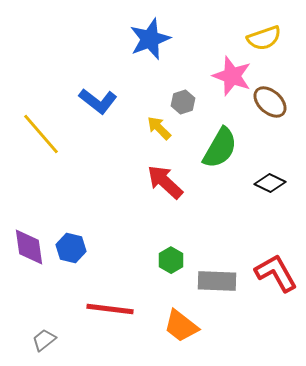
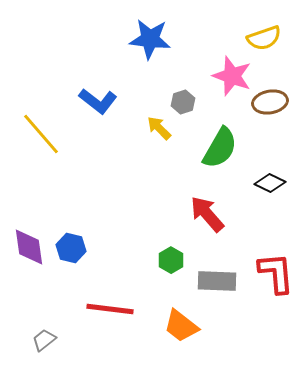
blue star: rotated 27 degrees clockwise
brown ellipse: rotated 52 degrees counterclockwise
red arrow: moved 42 px right, 32 px down; rotated 6 degrees clockwise
red L-shape: rotated 24 degrees clockwise
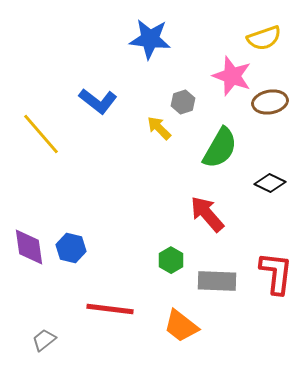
red L-shape: rotated 12 degrees clockwise
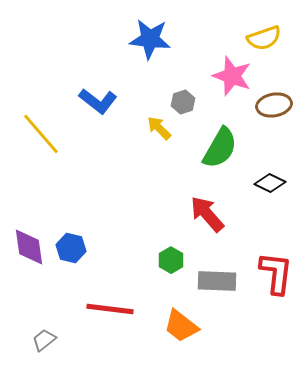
brown ellipse: moved 4 px right, 3 px down
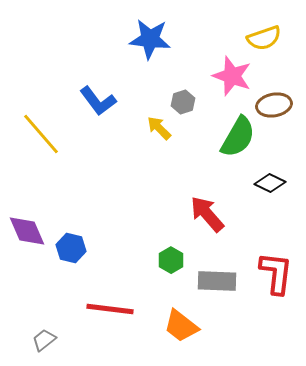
blue L-shape: rotated 15 degrees clockwise
green semicircle: moved 18 px right, 11 px up
purple diamond: moved 2 px left, 16 px up; rotated 15 degrees counterclockwise
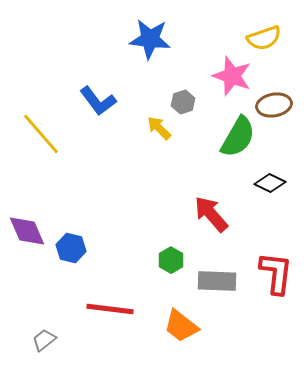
red arrow: moved 4 px right
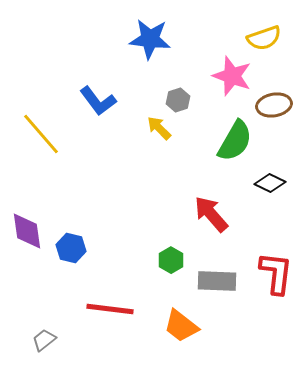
gray hexagon: moved 5 px left, 2 px up
green semicircle: moved 3 px left, 4 px down
purple diamond: rotated 15 degrees clockwise
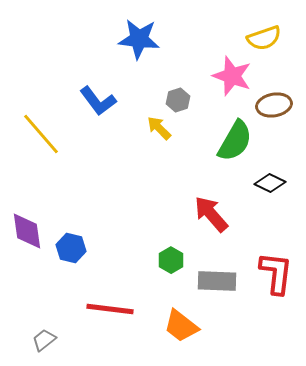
blue star: moved 11 px left
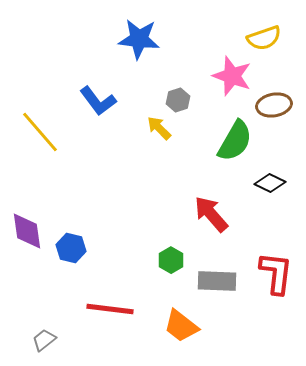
yellow line: moved 1 px left, 2 px up
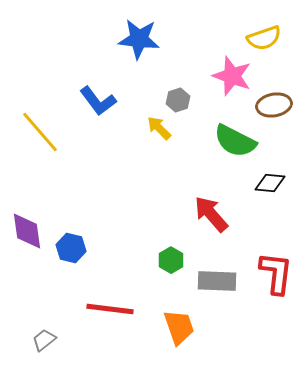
green semicircle: rotated 87 degrees clockwise
black diamond: rotated 20 degrees counterclockwise
orange trapezoid: moved 2 px left, 1 px down; rotated 147 degrees counterclockwise
